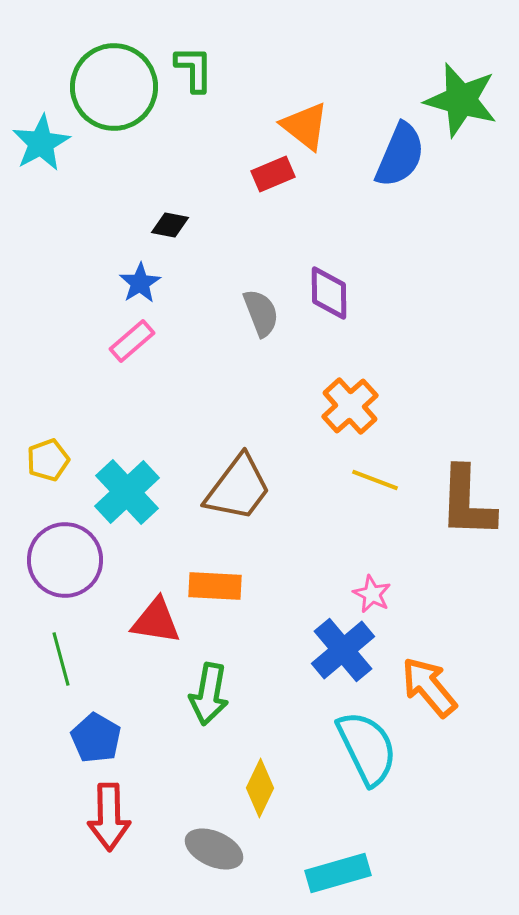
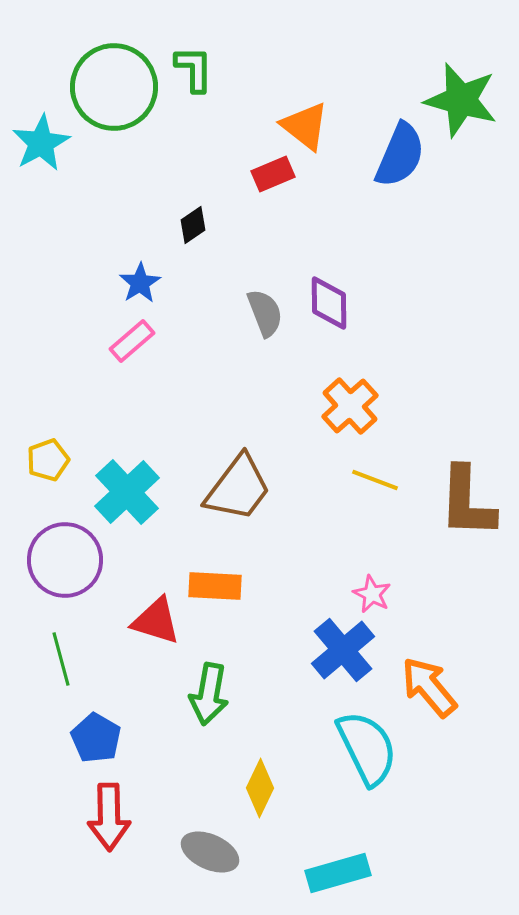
black diamond: moved 23 px right; rotated 45 degrees counterclockwise
purple diamond: moved 10 px down
gray semicircle: moved 4 px right
red triangle: rotated 8 degrees clockwise
gray ellipse: moved 4 px left, 3 px down
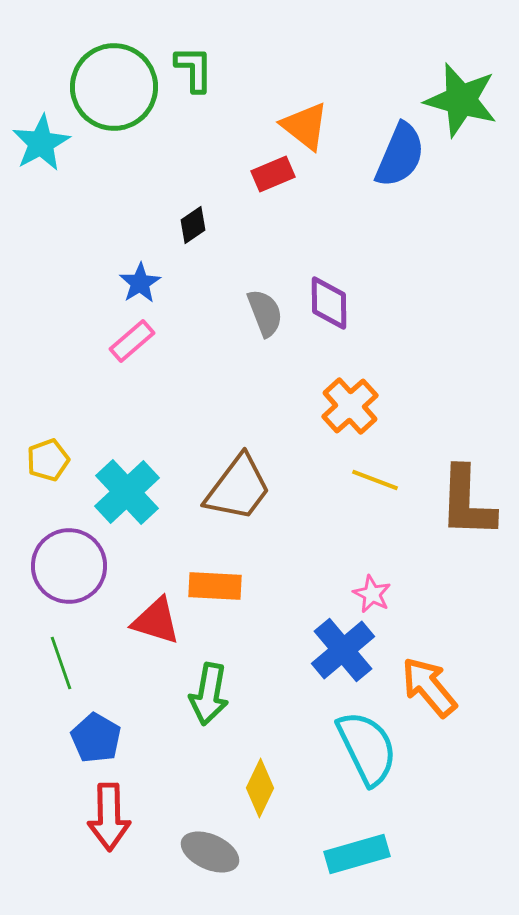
purple circle: moved 4 px right, 6 px down
green line: moved 4 px down; rotated 4 degrees counterclockwise
cyan rectangle: moved 19 px right, 19 px up
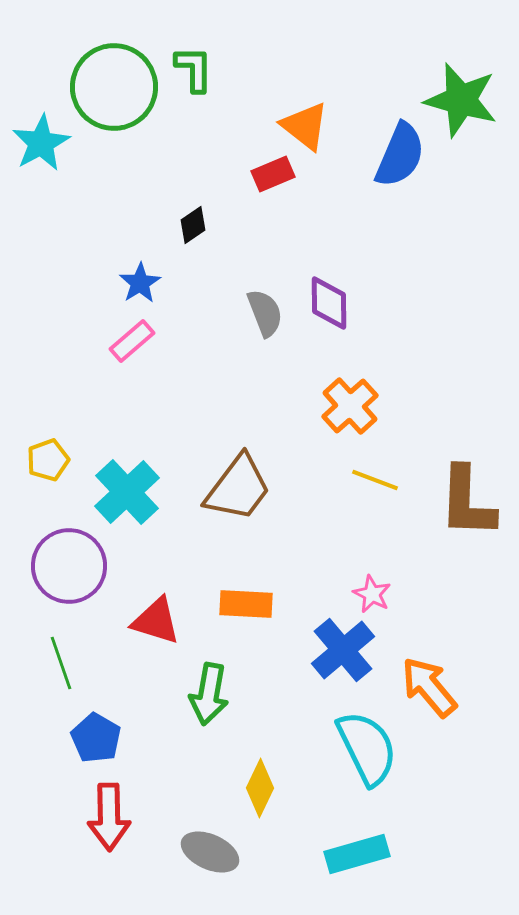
orange rectangle: moved 31 px right, 18 px down
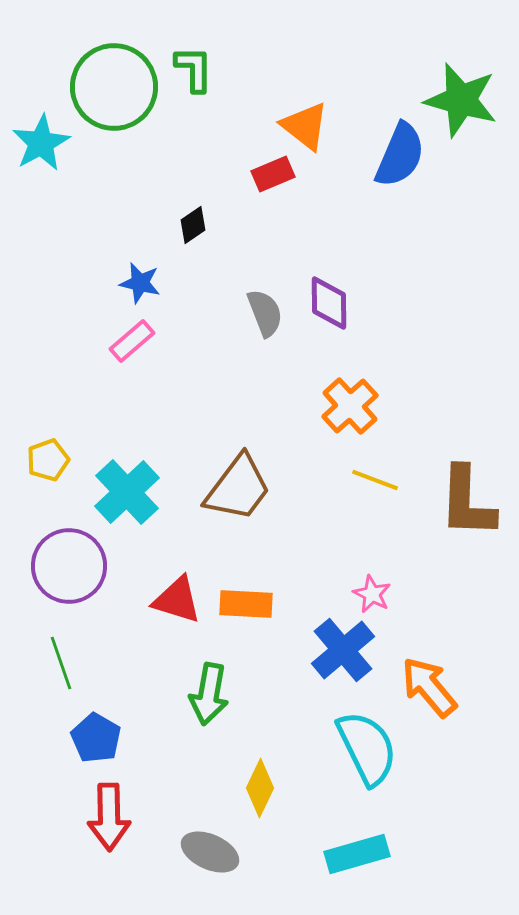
blue star: rotated 27 degrees counterclockwise
red triangle: moved 21 px right, 21 px up
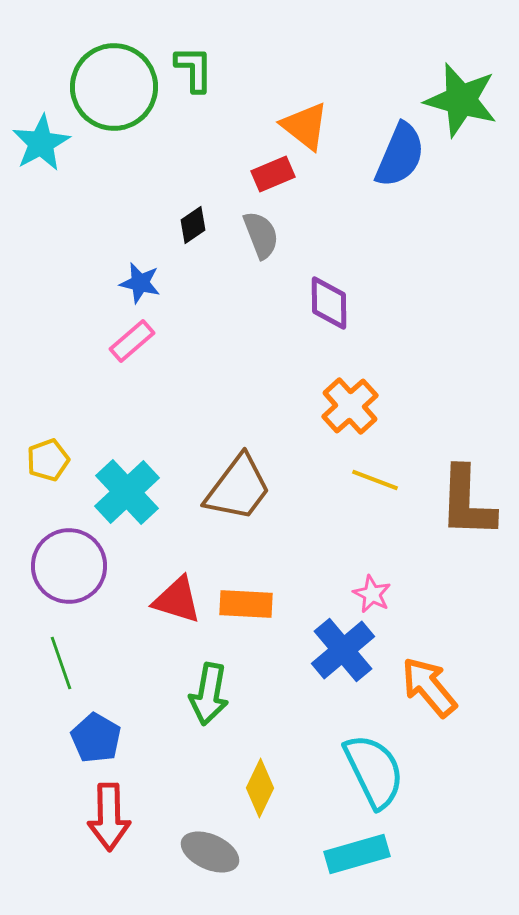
gray semicircle: moved 4 px left, 78 px up
cyan semicircle: moved 7 px right, 23 px down
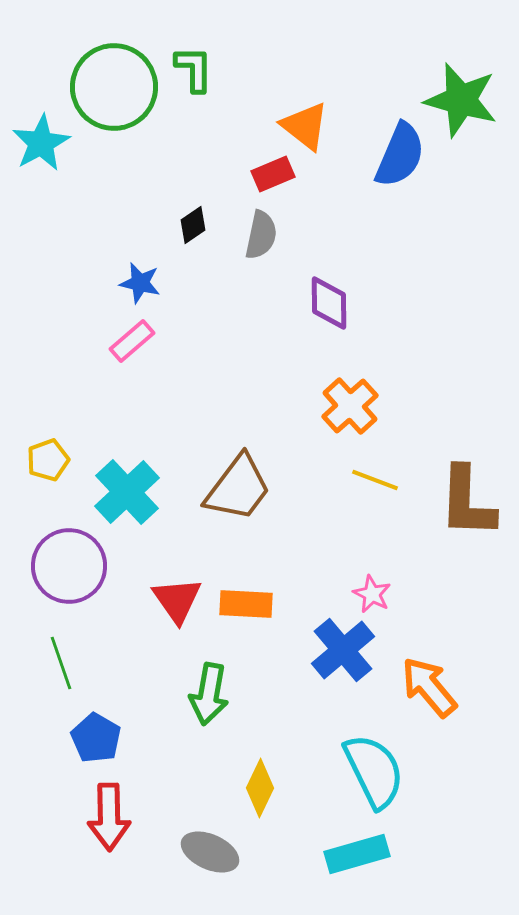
gray semicircle: rotated 33 degrees clockwise
red triangle: rotated 38 degrees clockwise
